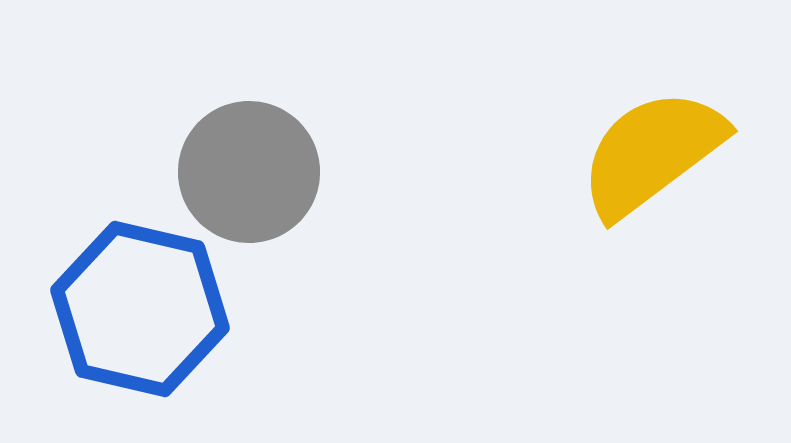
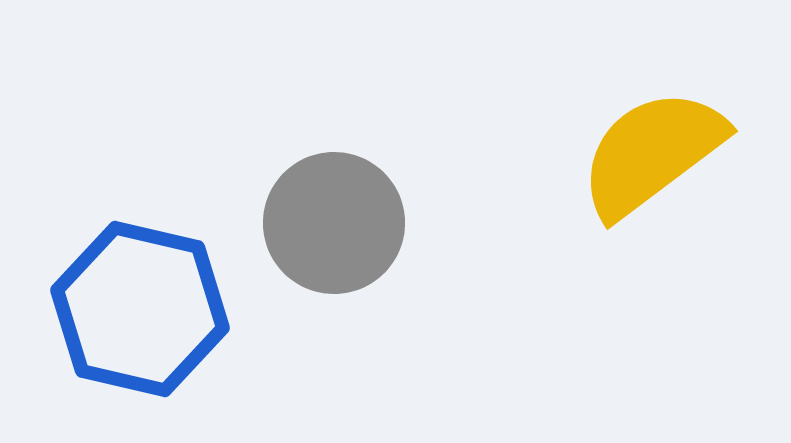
gray circle: moved 85 px right, 51 px down
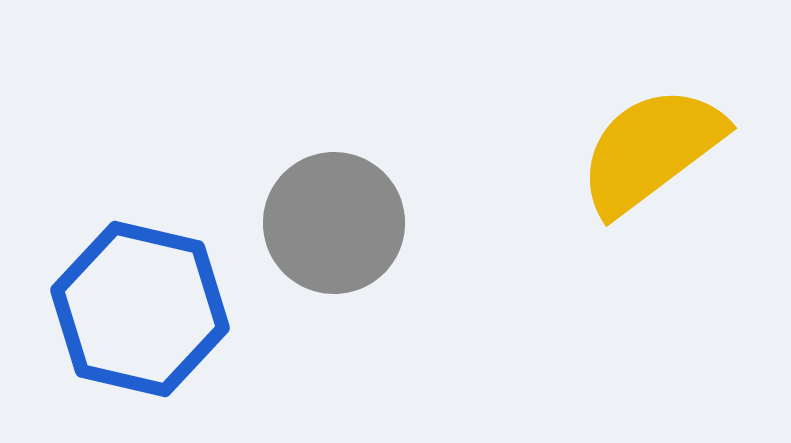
yellow semicircle: moved 1 px left, 3 px up
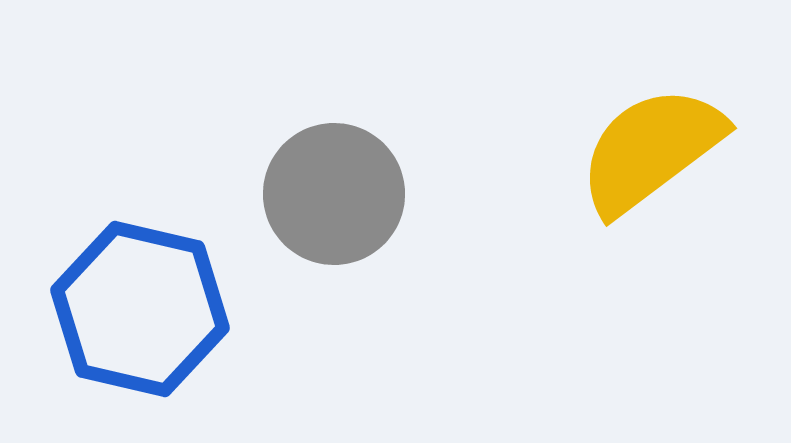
gray circle: moved 29 px up
